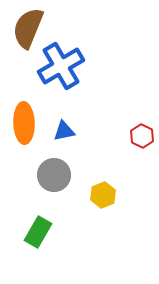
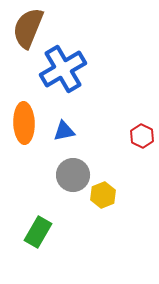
blue cross: moved 2 px right, 3 px down
gray circle: moved 19 px right
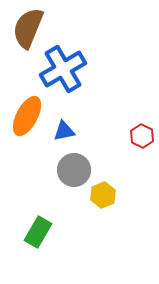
orange ellipse: moved 3 px right, 7 px up; rotated 30 degrees clockwise
gray circle: moved 1 px right, 5 px up
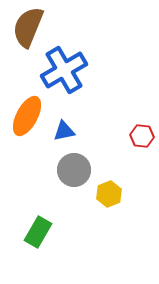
brown semicircle: moved 1 px up
blue cross: moved 1 px right, 1 px down
red hexagon: rotated 20 degrees counterclockwise
yellow hexagon: moved 6 px right, 1 px up
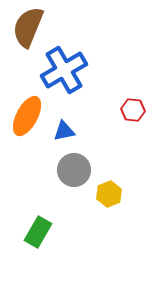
red hexagon: moved 9 px left, 26 px up
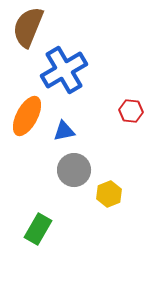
red hexagon: moved 2 px left, 1 px down
green rectangle: moved 3 px up
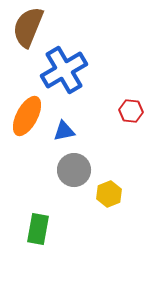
green rectangle: rotated 20 degrees counterclockwise
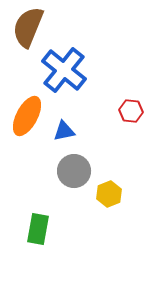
blue cross: rotated 21 degrees counterclockwise
gray circle: moved 1 px down
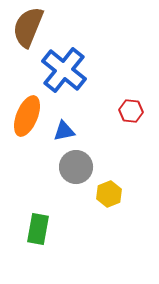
orange ellipse: rotated 6 degrees counterclockwise
gray circle: moved 2 px right, 4 px up
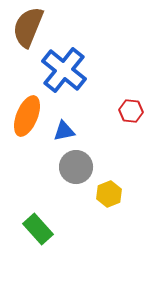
green rectangle: rotated 52 degrees counterclockwise
